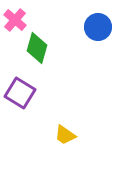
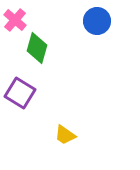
blue circle: moved 1 px left, 6 px up
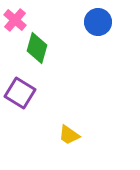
blue circle: moved 1 px right, 1 px down
yellow trapezoid: moved 4 px right
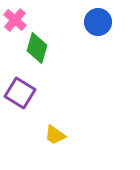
yellow trapezoid: moved 14 px left
